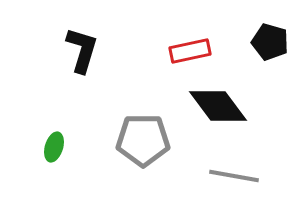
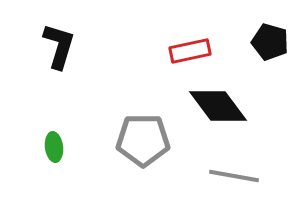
black L-shape: moved 23 px left, 4 px up
green ellipse: rotated 24 degrees counterclockwise
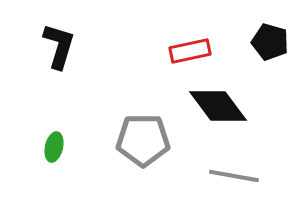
green ellipse: rotated 20 degrees clockwise
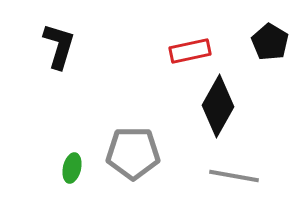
black pentagon: rotated 15 degrees clockwise
black diamond: rotated 66 degrees clockwise
gray pentagon: moved 10 px left, 13 px down
green ellipse: moved 18 px right, 21 px down
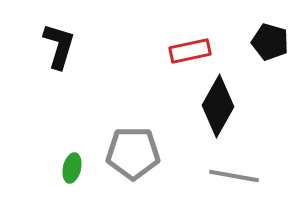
black pentagon: rotated 15 degrees counterclockwise
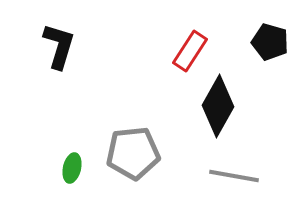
red rectangle: rotated 45 degrees counterclockwise
gray pentagon: rotated 6 degrees counterclockwise
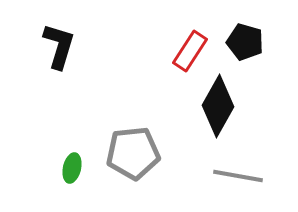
black pentagon: moved 25 px left
gray line: moved 4 px right
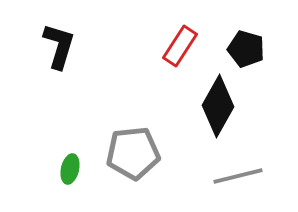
black pentagon: moved 1 px right, 7 px down
red rectangle: moved 10 px left, 5 px up
green ellipse: moved 2 px left, 1 px down
gray line: rotated 24 degrees counterclockwise
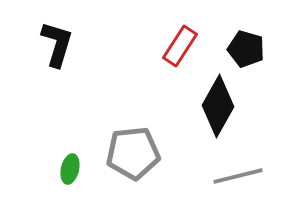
black L-shape: moved 2 px left, 2 px up
